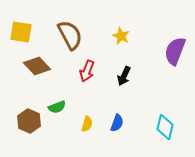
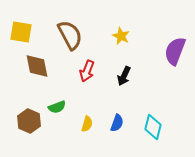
brown diamond: rotated 32 degrees clockwise
cyan diamond: moved 12 px left
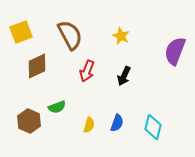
yellow square: rotated 30 degrees counterclockwise
brown diamond: rotated 76 degrees clockwise
yellow semicircle: moved 2 px right, 1 px down
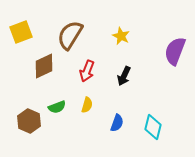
brown semicircle: rotated 120 degrees counterclockwise
brown diamond: moved 7 px right
yellow semicircle: moved 2 px left, 20 px up
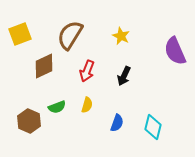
yellow square: moved 1 px left, 2 px down
purple semicircle: rotated 44 degrees counterclockwise
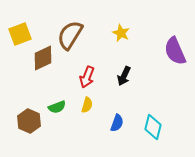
yellow star: moved 3 px up
brown diamond: moved 1 px left, 8 px up
red arrow: moved 6 px down
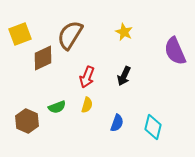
yellow star: moved 3 px right, 1 px up
brown hexagon: moved 2 px left
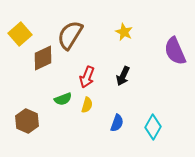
yellow square: rotated 20 degrees counterclockwise
black arrow: moved 1 px left
green semicircle: moved 6 px right, 8 px up
cyan diamond: rotated 15 degrees clockwise
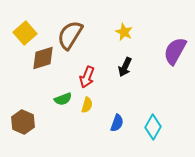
yellow square: moved 5 px right, 1 px up
purple semicircle: rotated 52 degrees clockwise
brown diamond: rotated 8 degrees clockwise
black arrow: moved 2 px right, 9 px up
brown hexagon: moved 4 px left, 1 px down
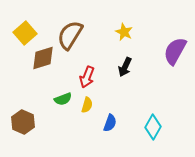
blue semicircle: moved 7 px left
